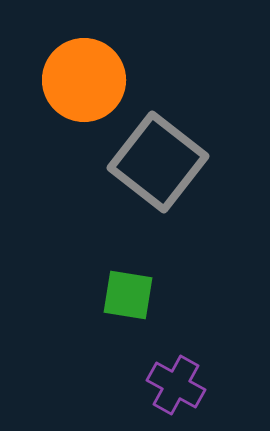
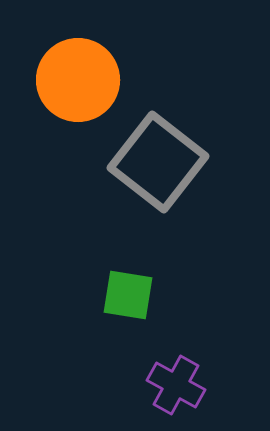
orange circle: moved 6 px left
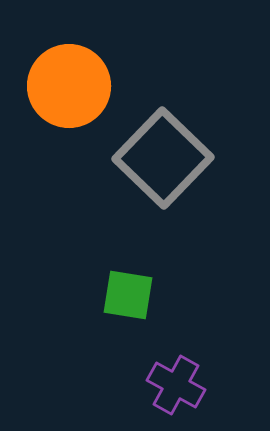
orange circle: moved 9 px left, 6 px down
gray square: moved 5 px right, 4 px up; rotated 6 degrees clockwise
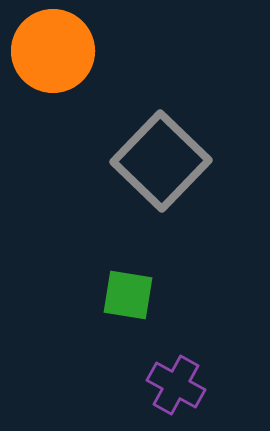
orange circle: moved 16 px left, 35 px up
gray square: moved 2 px left, 3 px down
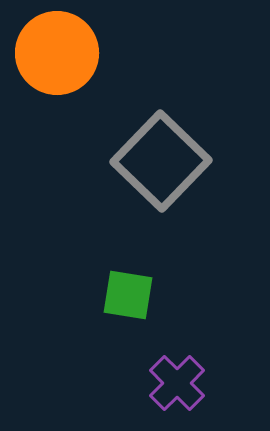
orange circle: moved 4 px right, 2 px down
purple cross: moved 1 px right, 2 px up; rotated 16 degrees clockwise
